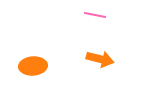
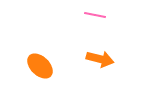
orange ellipse: moved 7 px right; rotated 48 degrees clockwise
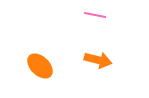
orange arrow: moved 2 px left, 1 px down
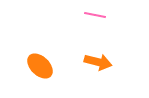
orange arrow: moved 2 px down
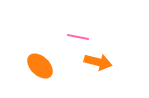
pink line: moved 17 px left, 22 px down
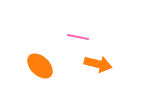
orange arrow: moved 2 px down
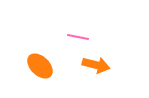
orange arrow: moved 2 px left, 1 px down
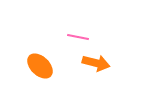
orange arrow: moved 2 px up
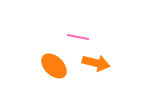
orange ellipse: moved 14 px right
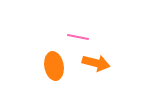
orange ellipse: rotated 36 degrees clockwise
